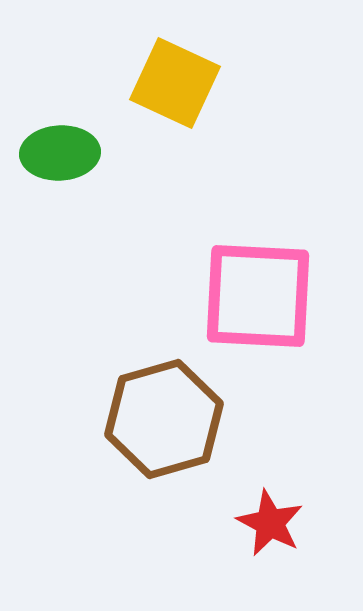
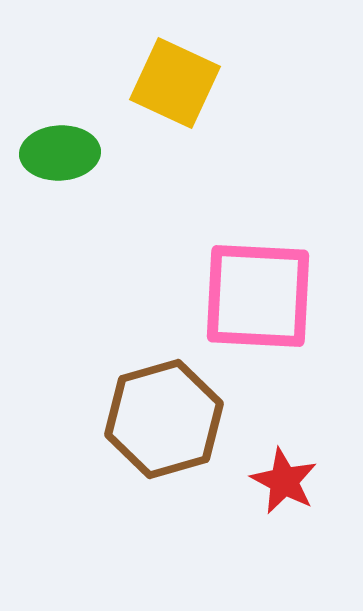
red star: moved 14 px right, 42 px up
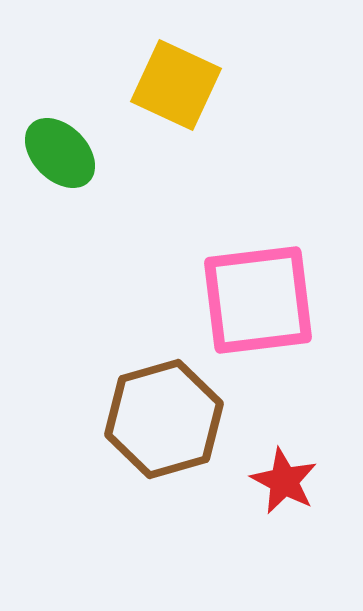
yellow square: moved 1 px right, 2 px down
green ellipse: rotated 48 degrees clockwise
pink square: moved 4 px down; rotated 10 degrees counterclockwise
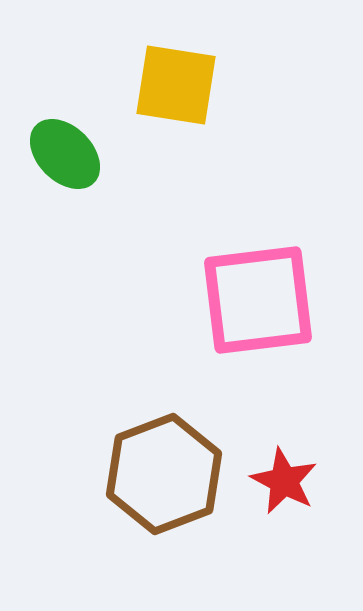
yellow square: rotated 16 degrees counterclockwise
green ellipse: moved 5 px right, 1 px down
brown hexagon: moved 55 px down; rotated 5 degrees counterclockwise
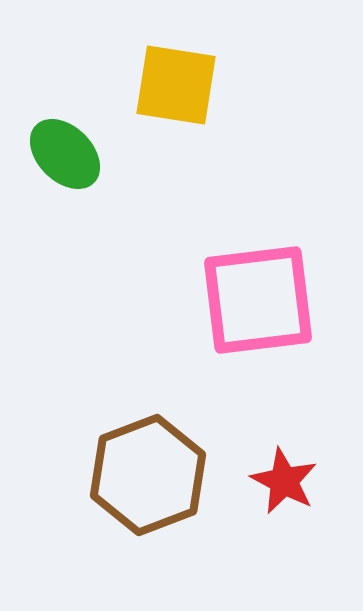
brown hexagon: moved 16 px left, 1 px down
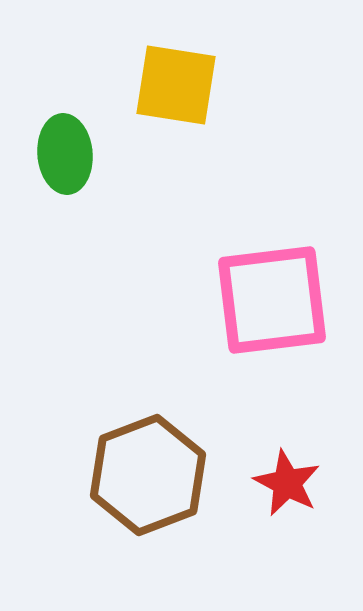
green ellipse: rotated 40 degrees clockwise
pink square: moved 14 px right
red star: moved 3 px right, 2 px down
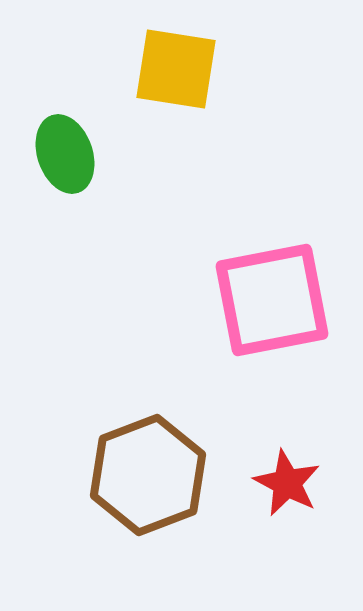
yellow square: moved 16 px up
green ellipse: rotated 14 degrees counterclockwise
pink square: rotated 4 degrees counterclockwise
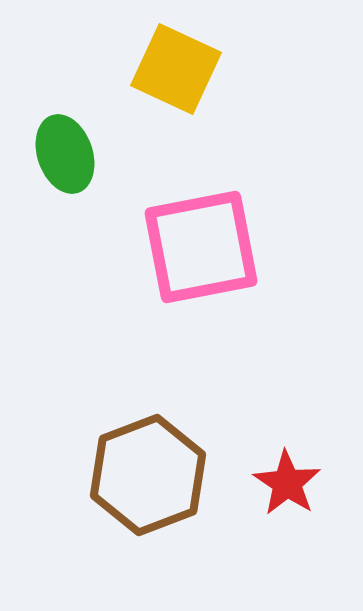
yellow square: rotated 16 degrees clockwise
pink square: moved 71 px left, 53 px up
red star: rotated 6 degrees clockwise
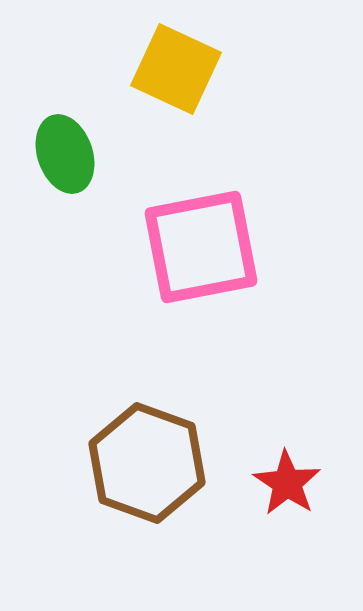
brown hexagon: moved 1 px left, 12 px up; rotated 19 degrees counterclockwise
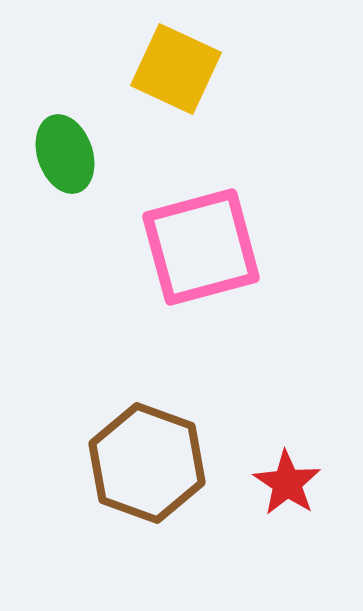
pink square: rotated 4 degrees counterclockwise
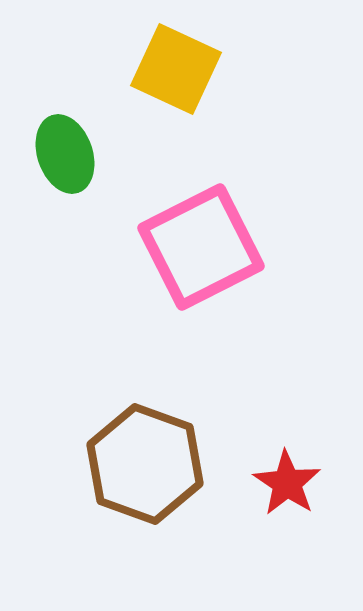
pink square: rotated 12 degrees counterclockwise
brown hexagon: moved 2 px left, 1 px down
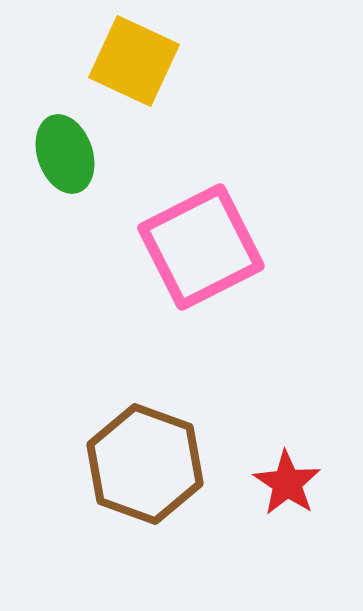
yellow square: moved 42 px left, 8 px up
